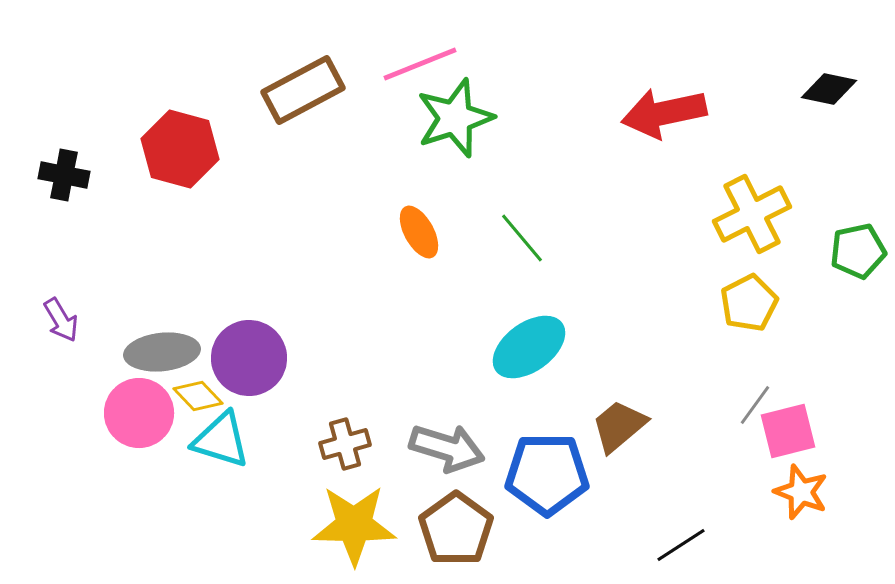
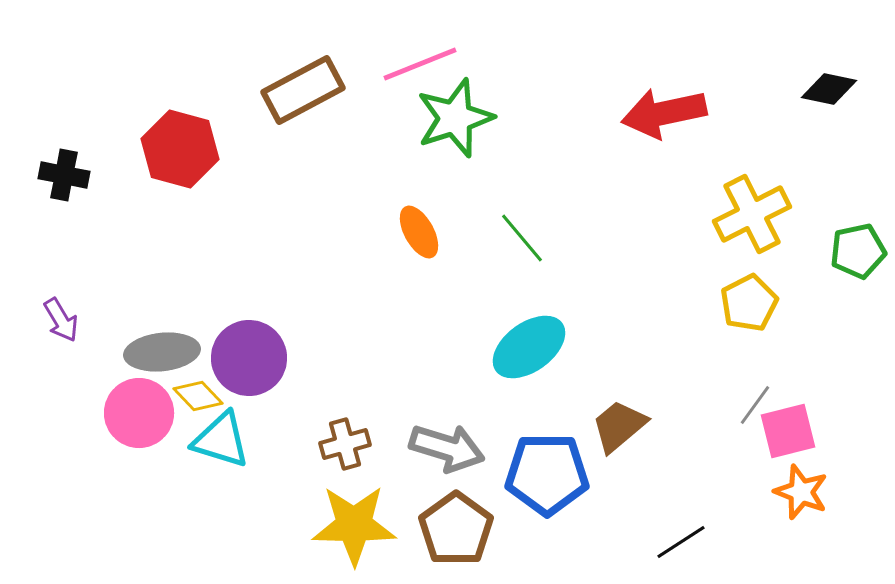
black line: moved 3 px up
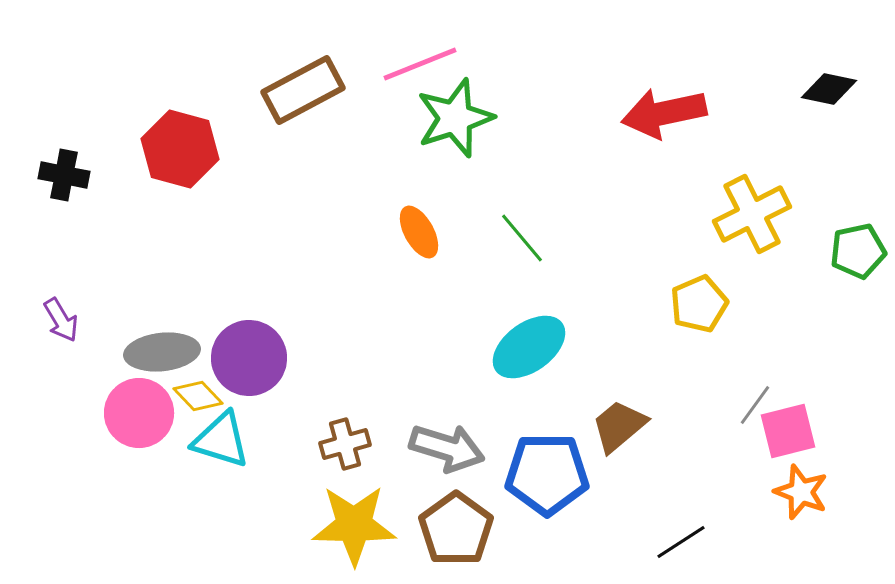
yellow pentagon: moved 50 px left, 1 px down; rotated 4 degrees clockwise
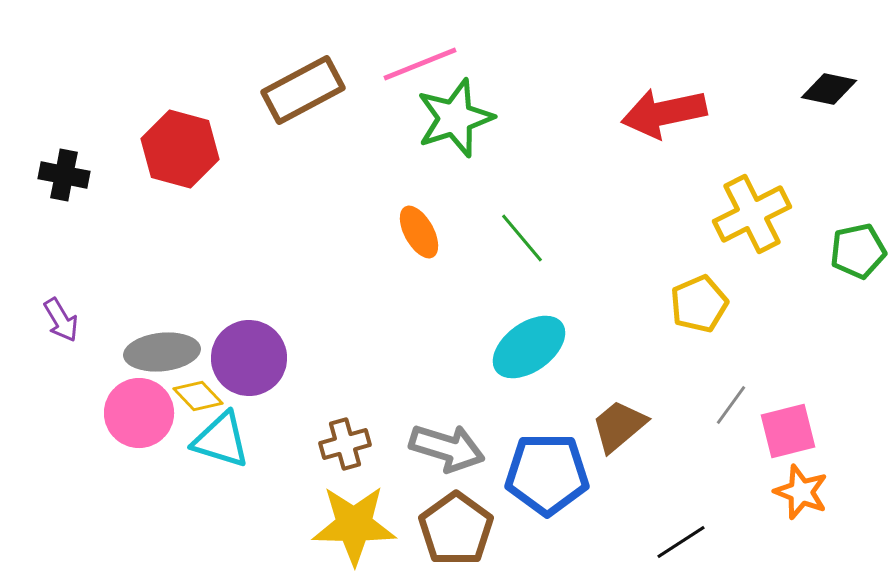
gray line: moved 24 px left
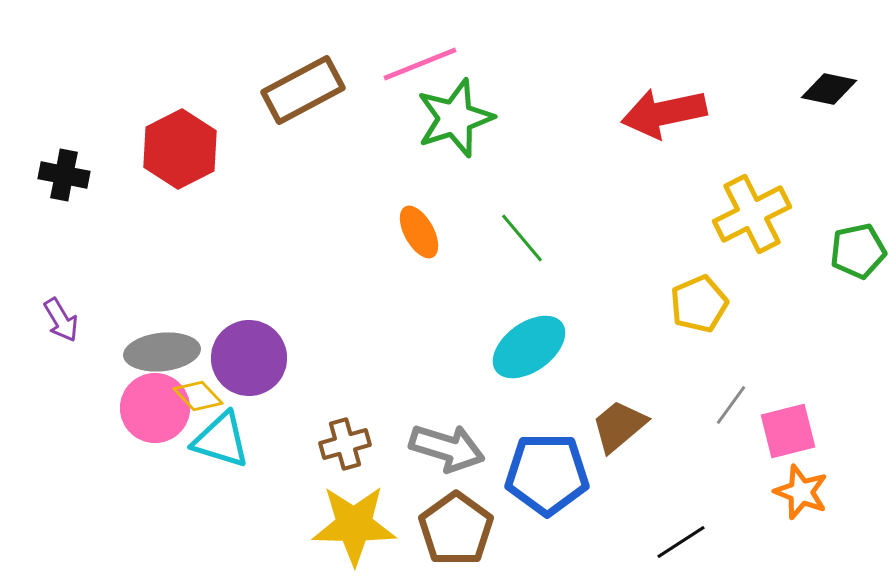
red hexagon: rotated 18 degrees clockwise
pink circle: moved 16 px right, 5 px up
